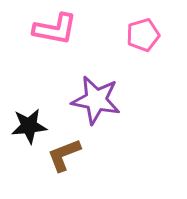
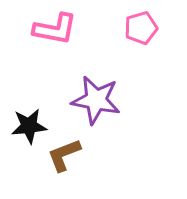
pink pentagon: moved 2 px left, 7 px up
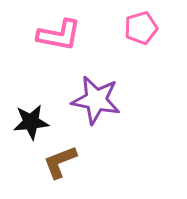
pink L-shape: moved 4 px right, 6 px down
black star: moved 2 px right, 4 px up
brown L-shape: moved 4 px left, 7 px down
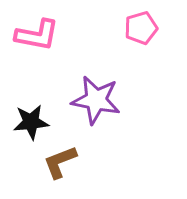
pink L-shape: moved 22 px left
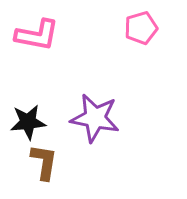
purple star: moved 1 px left, 18 px down
black star: moved 3 px left
brown L-shape: moved 16 px left; rotated 120 degrees clockwise
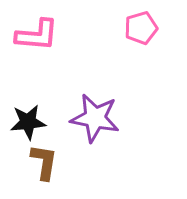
pink L-shape: rotated 6 degrees counterclockwise
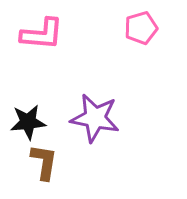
pink L-shape: moved 5 px right, 1 px up
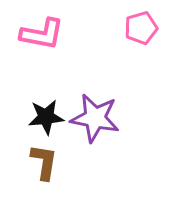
pink L-shape: rotated 6 degrees clockwise
black star: moved 18 px right, 5 px up
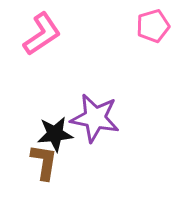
pink pentagon: moved 12 px right, 2 px up
pink L-shape: rotated 45 degrees counterclockwise
black star: moved 9 px right, 17 px down
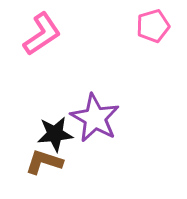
purple star: rotated 18 degrees clockwise
brown L-shape: rotated 81 degrees counterclockwise
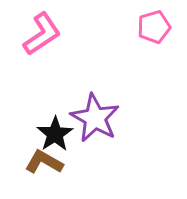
pink pentagon: moved 1 px right, 1 px down
black star: rotated 27 degrees counterclockwise
brown L-shape: rotated 12 degrees clockwise
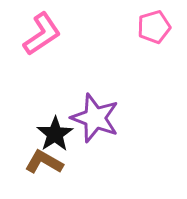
purple star: rotated 9 degrees counterclockwise
